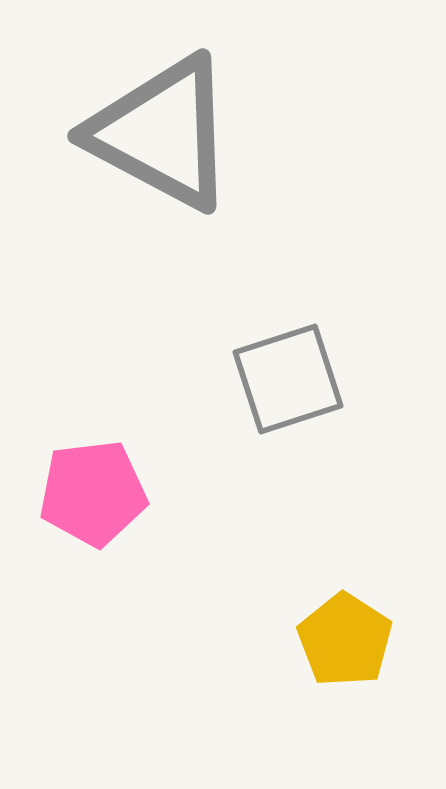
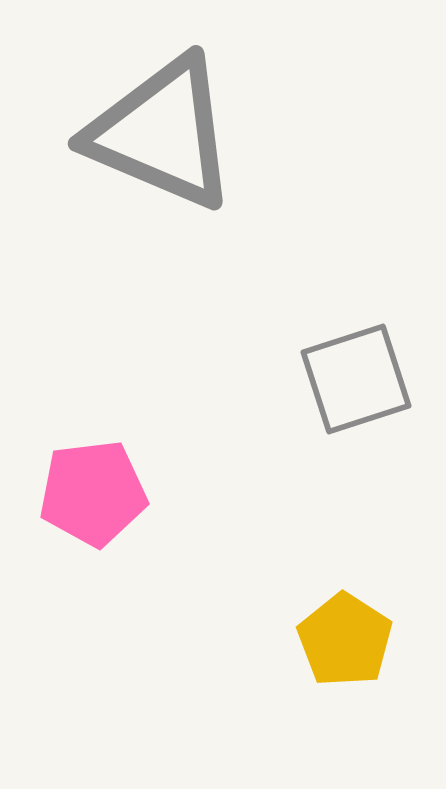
gray triangle: rotated 5 degrees counterclockwise
gray square: moved 68 px right
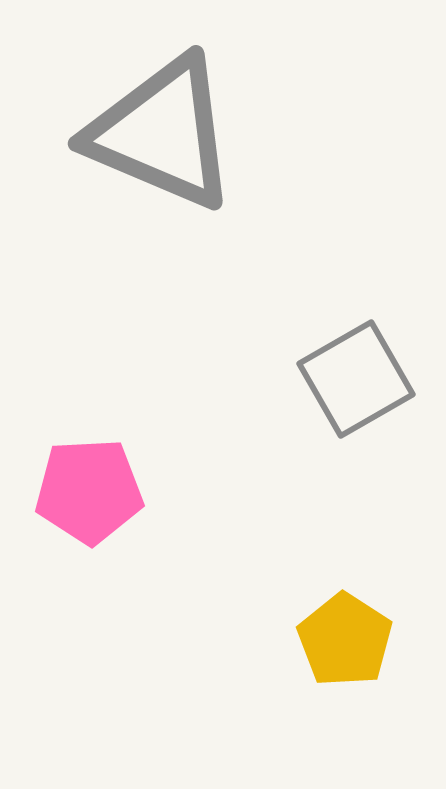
gray square: rotated 12 degrees counterclockwise
pink pentagon: moved 4 px left, 2 px up; rotated 4 degrees clockwise
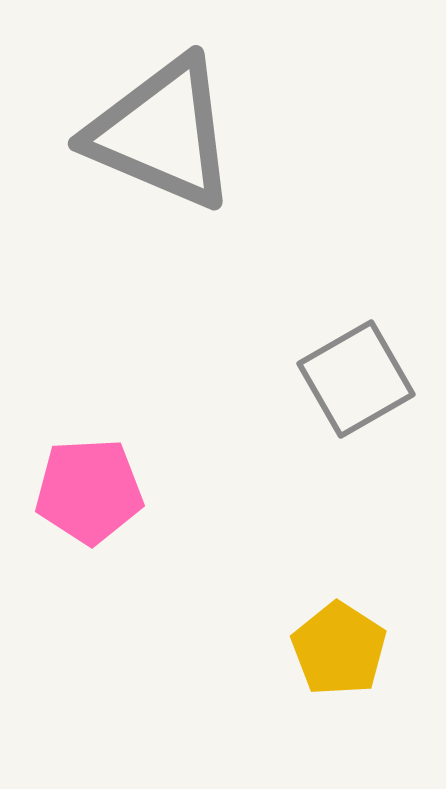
yellow pentagon: moved 6 px left, 9 px down
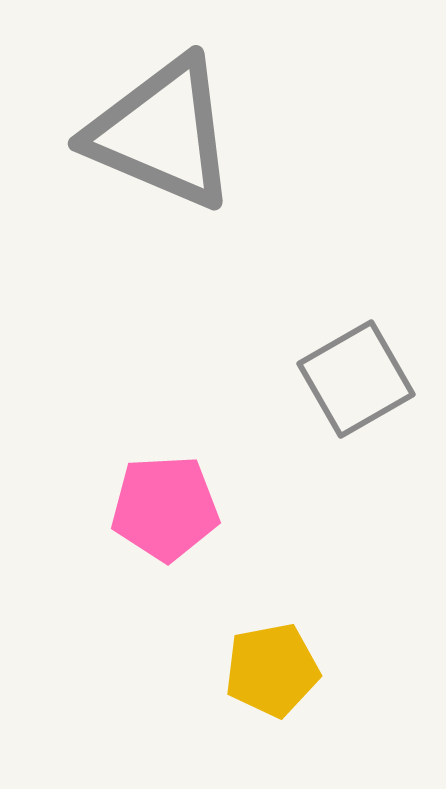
pink pentagon: moved 76 px right, 17 px down
yellow pentagon: moved 67 px left, 21 px down; rotated 28 degrees clockwise
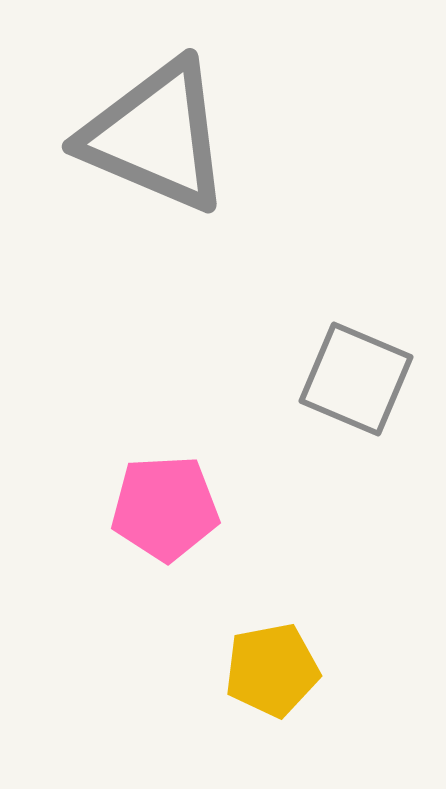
gray triangle: moved 6 px left, 3 px down
gray square: rotated 37 degrees counterclockwise
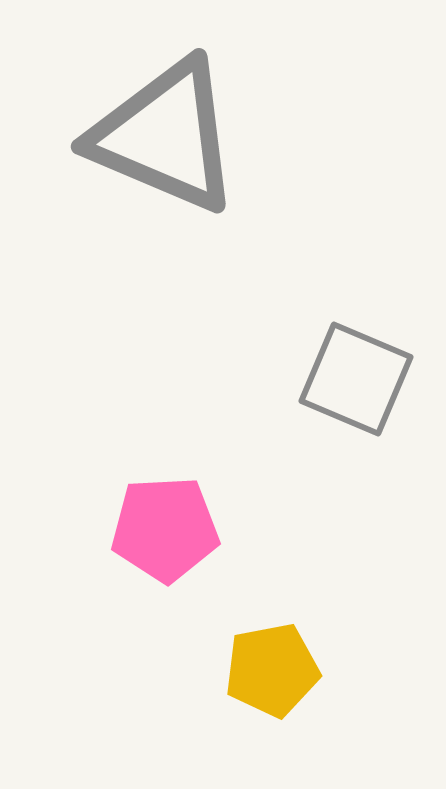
gray triangle: moved 9 px right
pink pentagon: moved 21 px down
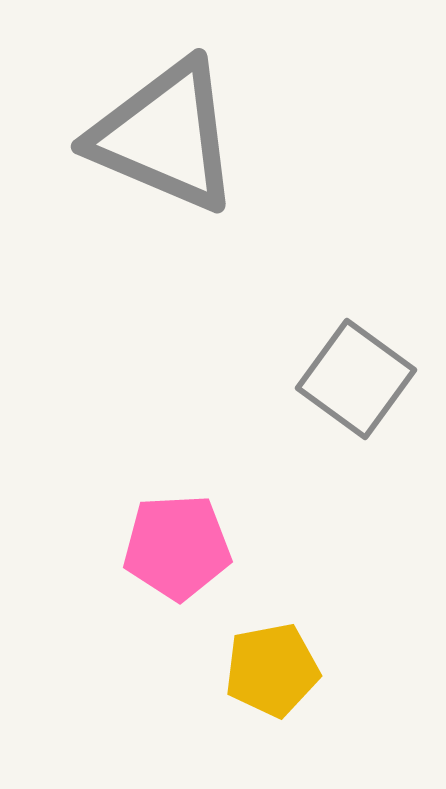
gray square: rotated 13 degrees clockwise
pink pentagon: moved 12 px right, 18 px down
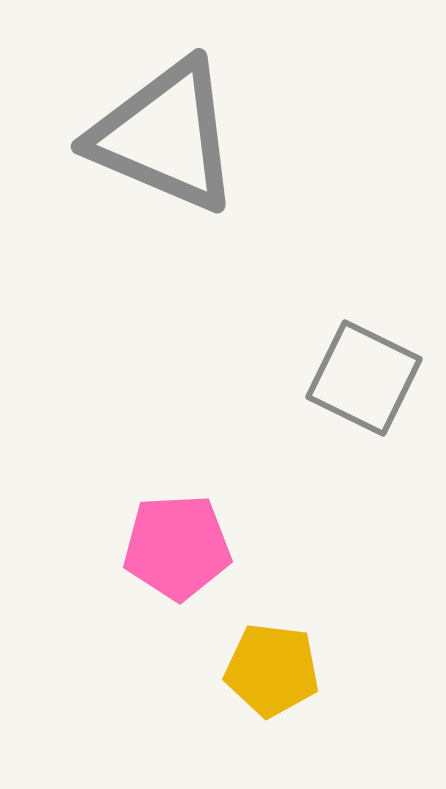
gray square: moved 8 px right, 1 px up; rotated 10 degrees counterclockwise
yellow pentagon: rotated 18 degrees clockwise
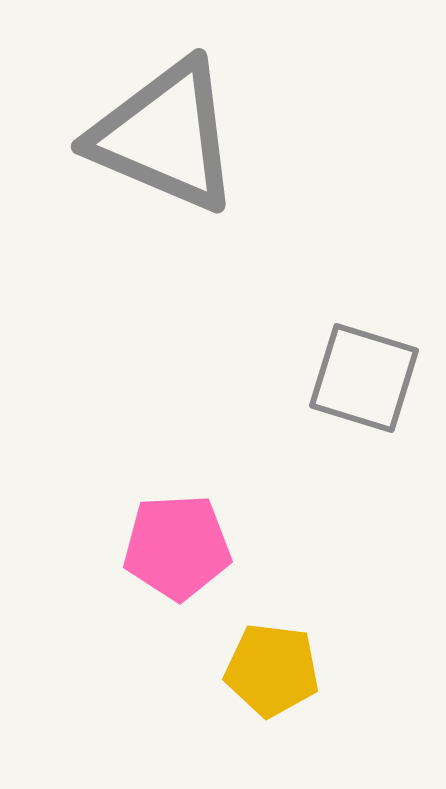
gray square: rotated 9 degrees counterclockwise
